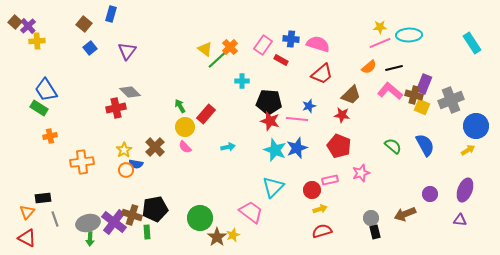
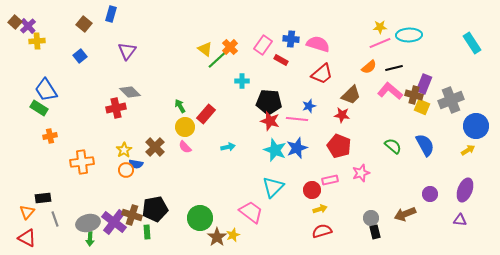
blue square at (90, 48): moved 10 px left, 8 px down
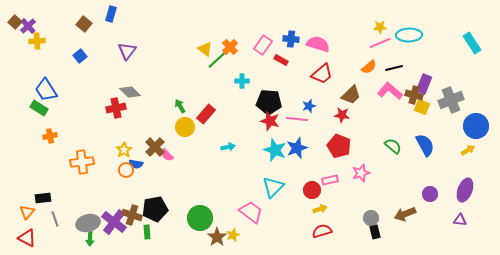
pink semicircle at (185, 147): moved 18 px left, 8 px down
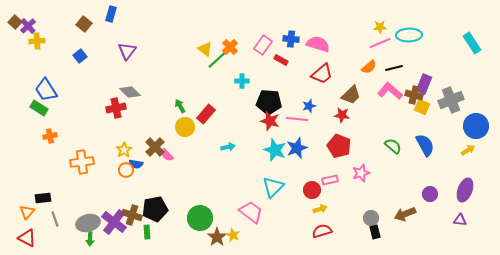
yellow star at (233, 235): rotated 24 degrees counterclockwise
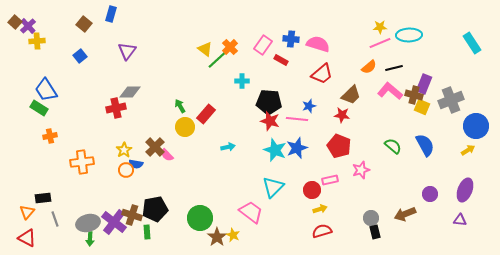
gray diamond at (130, 92): rotated 45 degrees counterclockwise
pink star at (361, 173): moved 3 px up
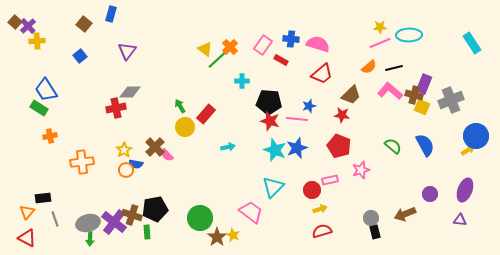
blue circle at (476, 126): moved 10 px down
